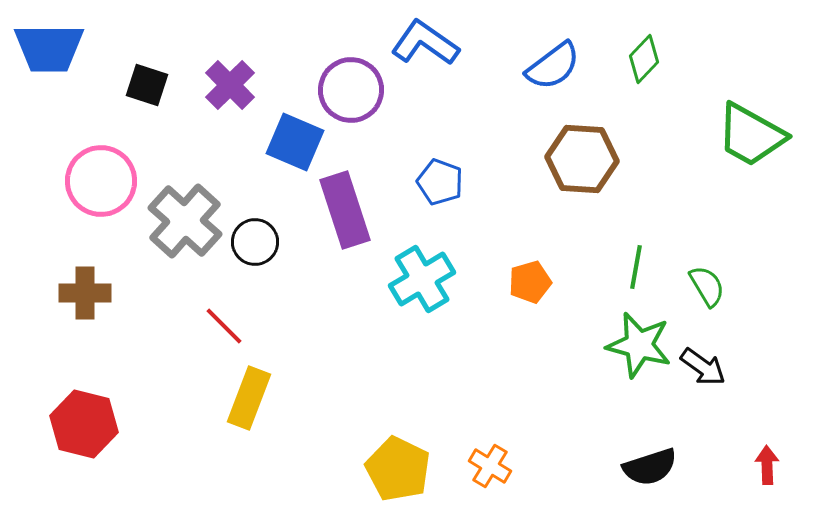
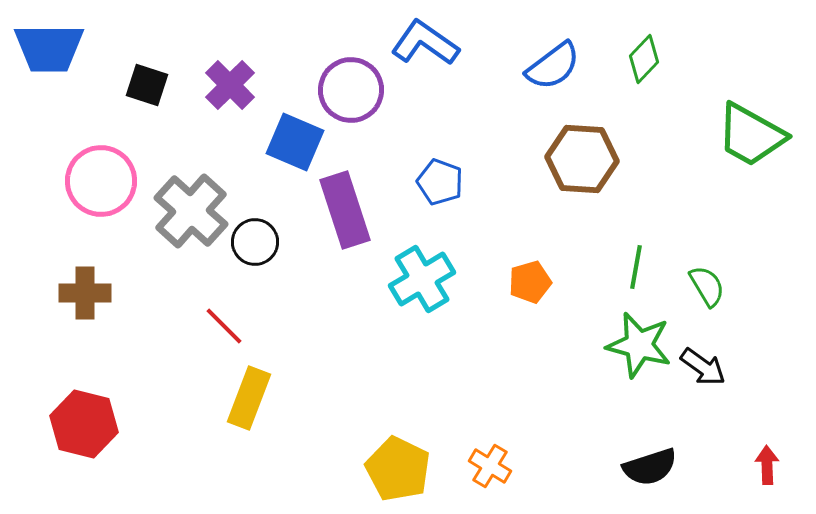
gray cross: moved 6 px right, 10 px up
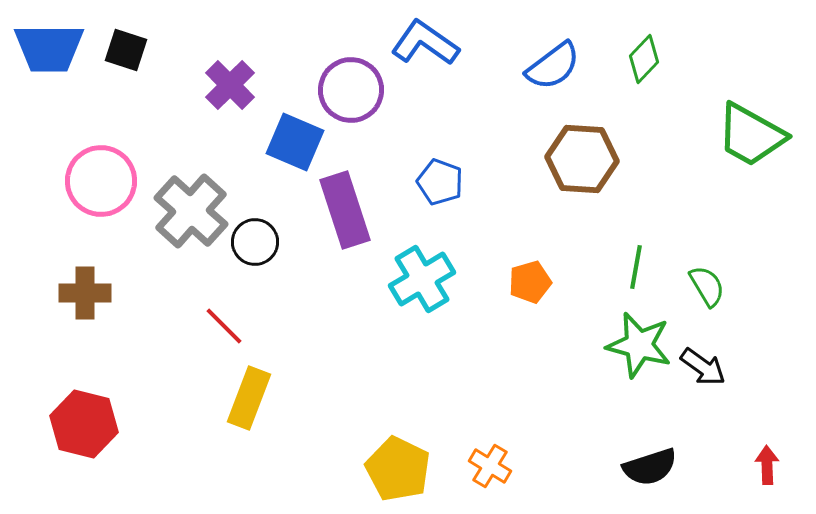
black square: moved 21 px left, 35 px up
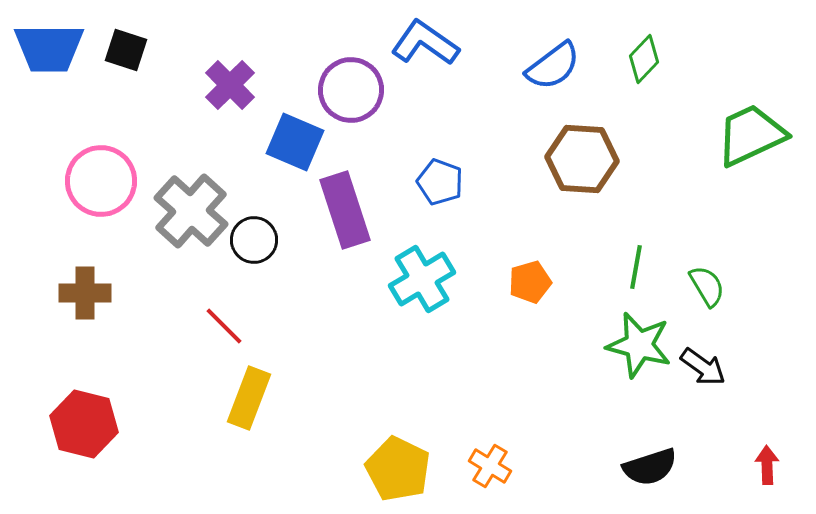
green trapezoid: rotated 126 degrees clockwise
black circle: moved 1 px left, 2 px up
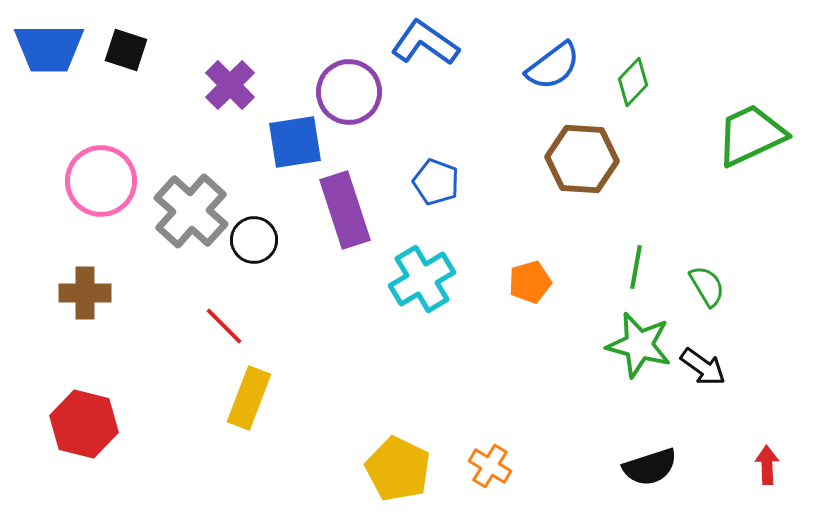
green diamond: moved 11 px left, 23 px down
purple circle: moved 2 px left, 2 px down
blue square: rotated 32 degrees counterclockwise
blue pentagon: moved 4 px left
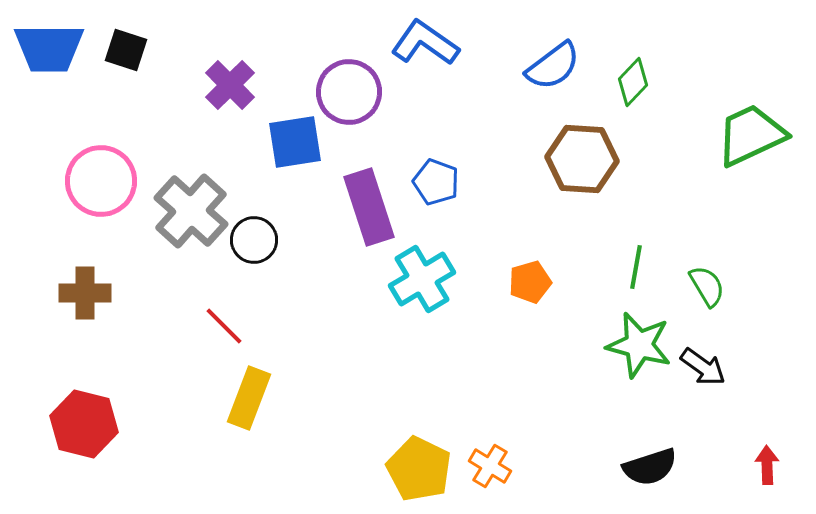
purple rectangle: moved 24 px right, 3 px up
yellow pentagon: moved 21 px right
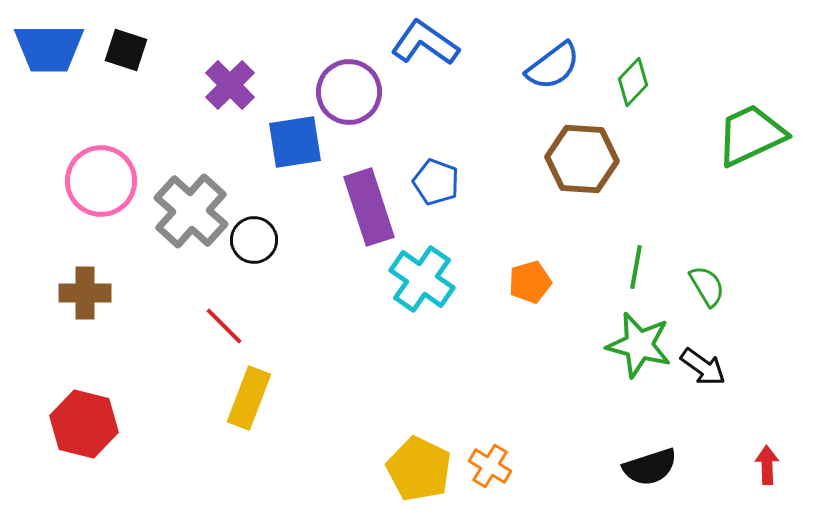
cyan cross: rotated 24 degrees counterclockwise
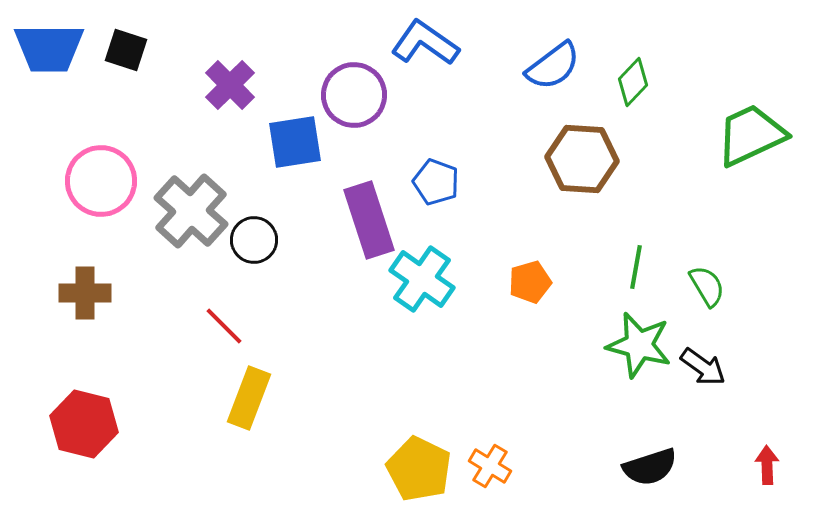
purple circle: moved 5 px right, 3 px down
purple rectangle: moved 13 px down
